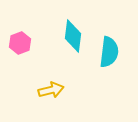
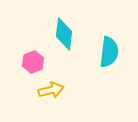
cyan diamond: moved 9 px left, 2 px up
pink hexagon: moved 13 px right, 19 px down
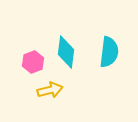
cyan diamond: moved 2 px right, 18 px down
yellow arrow: moved 1 px left
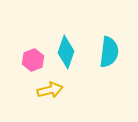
cyan diamond: rotated 12 degrees clockwise
pink hexagon: moved 2 px up
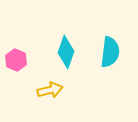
cyan semicircle: moved 1 px right
pink hexagon: moved 17 px left; rotated 15 degrees counterclockwise
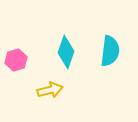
cyan semicircle: moved 1 px up
pink hexagon: rotated 20 degrees clockwise
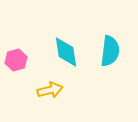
cyan diamond: rotated 28 degrees counterclockwise
